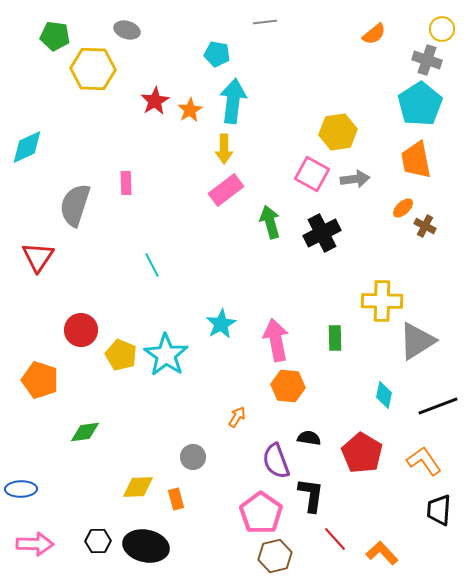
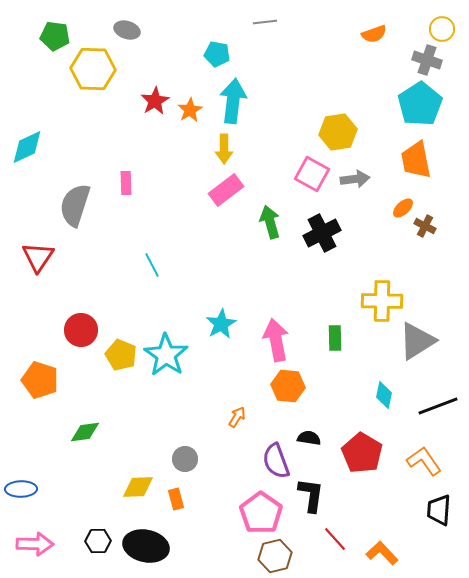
orange semicircle at (374, 34): rotated 20 degrees clockwise
gray circle at (193, 457): moved 8 px left, 2 px down
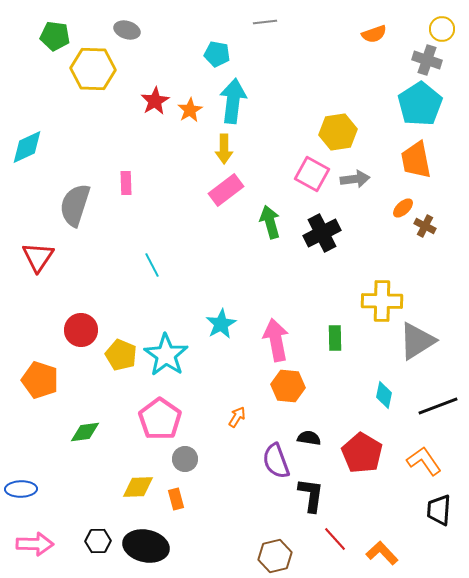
pink pentagon at (261, 513): moved 101 px left, 94 px up
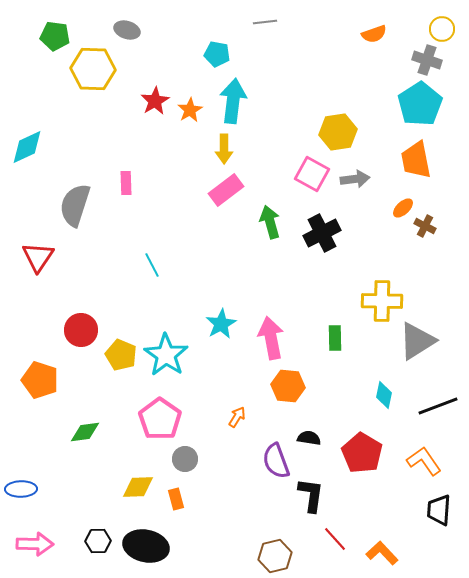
pink arrow at (276, 340): moved 5 px left, 2 px up
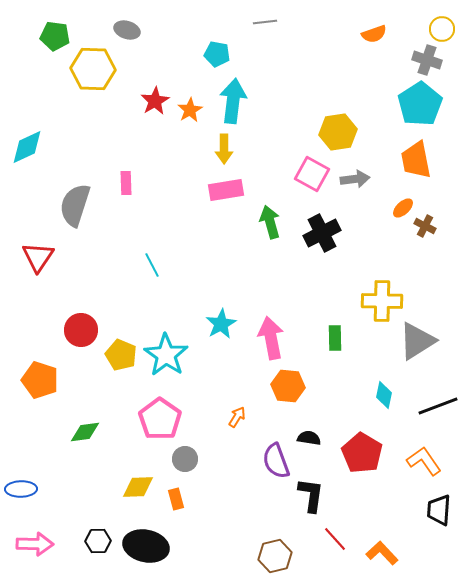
pink rectangle at (226, 190): rotated 28 degrees clockwise
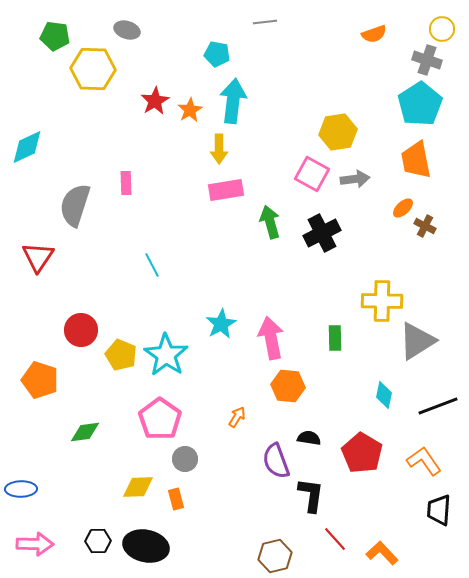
yellow arrow at (224, 149): moved 5 px left
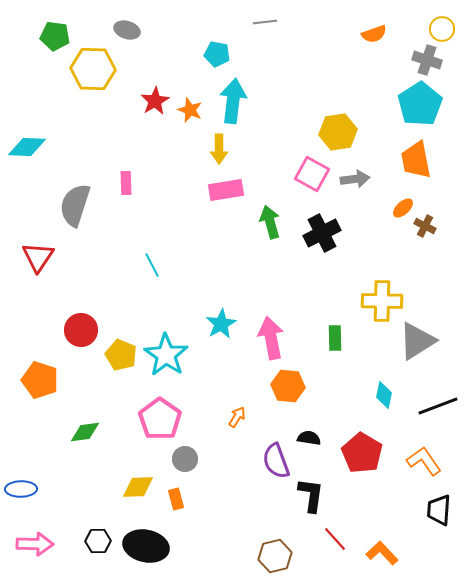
orange star at (190, 110): rotated 20 degrees counterclockwise
cyan diamond at (27, 147): rotated 27 degrees clockwise
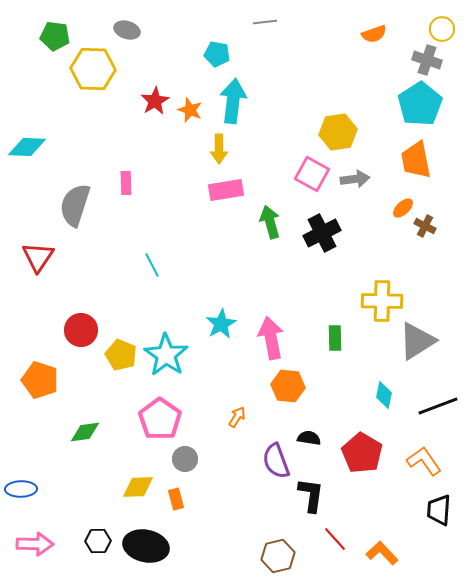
brown hexagon at (275, 556): moved 3 px right
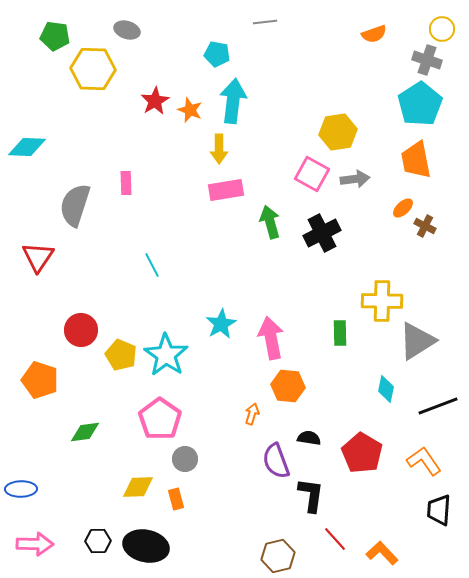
green rectangle at (335, 338): moved 5 px right, 5 px up
cyan diamond at (384, 395): moved 2 px right, 6 px up
orange arrow at (237, 417): moved 15 px right, 3 px up; rotated 15 degrees counterclockwise
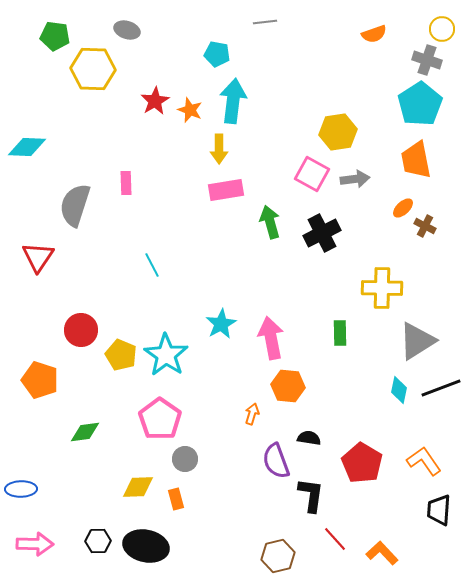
yellow cross at (382, 301): moved 13 px up
cyan diamond at (386, 389): moved 13 px right, 1 px down
black line at (438, 406): moved 3 px right, 18 px up
red pentagon at (362, 453): moved 10 px down
